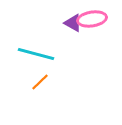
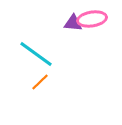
purple triangle: rotated 24 degrees counterclockwise
cyan line: rotated 21 degrees clockwise
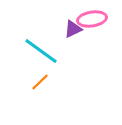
purple triangle: moved 6 px down; rotated 30 degrees counterclockwise
cyan line: moved 5 px right, 3 px up
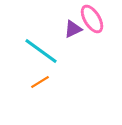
pink ellipse: rotated 68 degrees clockwise
orange line: rotated 12 degrees clockwise
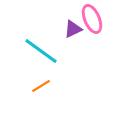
pink ellipse: rotated 8 degrees clockwise
orange line: moved 1 px right, 4 px down
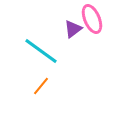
purple triangle: rotated 12 degrees counterclockwise
orange line: rotated 18 degrees counterclockwise
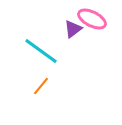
pink ellipse: rotated 40 degrees counterclockwise
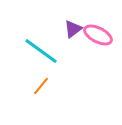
pink ellipse: moved 6 px right, 16 px down
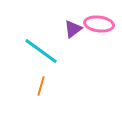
pink ellipse: moved 1 px right, 11 px up; rotated 20 degrees counterclockwise
orange line: rotated 24 degrees counterclockwise
